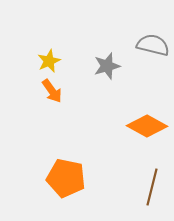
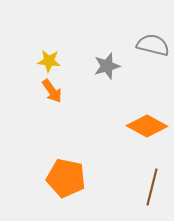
yellow star: rotated 30 degrees clockwise
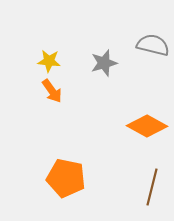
gray star: moved 3 px left, 3 px up
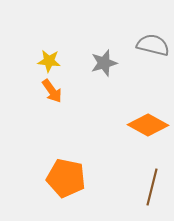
orange diamond: moved 1 px right, 1 px up
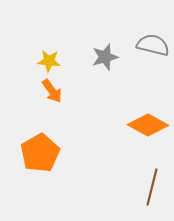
gray star: moved 1 px right, 6 px up
orange pentagon: moved 26 px left, 25 px up; rotated 30 degrees clockwise
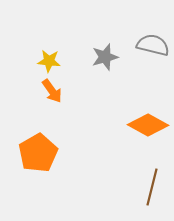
orange pentagon: moved 2 px left
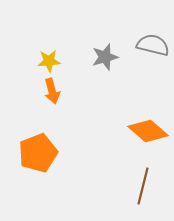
yellow star: rotated 10 degrees counterclockwise
orange arrow: rotated 20 degrees clockwise
orange diamond: moved 6 px down; rotated 12 degrees clockwise
orange pentagon: rotated 9 degrees clockwise
brown line: moved 9 px left, 1 px up
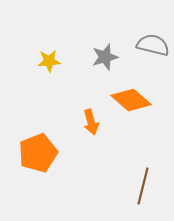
orange arrow: moved 39 px right, 31 px down
orange diamond: moved 17 px left, 31 px up
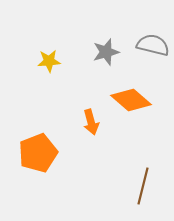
gray star: moved 1 px right, 5 px up
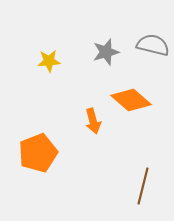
orange arrow: moved 2 px right, 1 px up
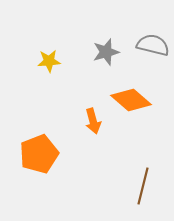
orange pentagon: moved 1 px right, 1 px down
